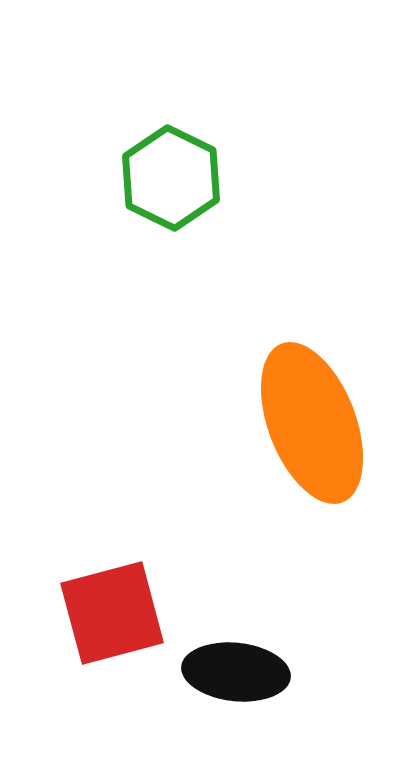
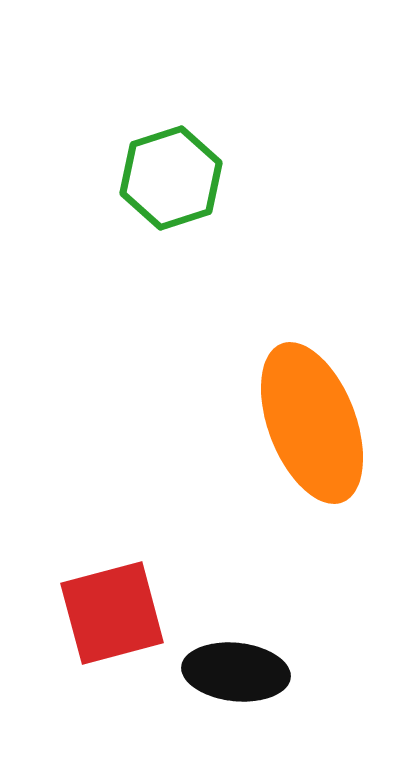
green hexagon: rotated 16 degrees clockwise
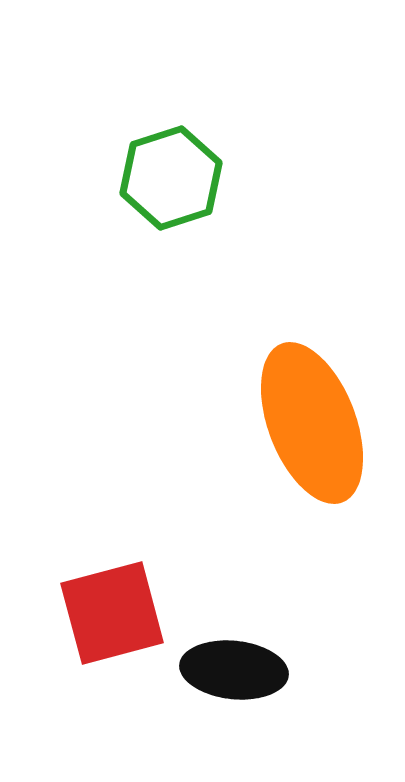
black ellipse: moved 2 px left, 2 px up
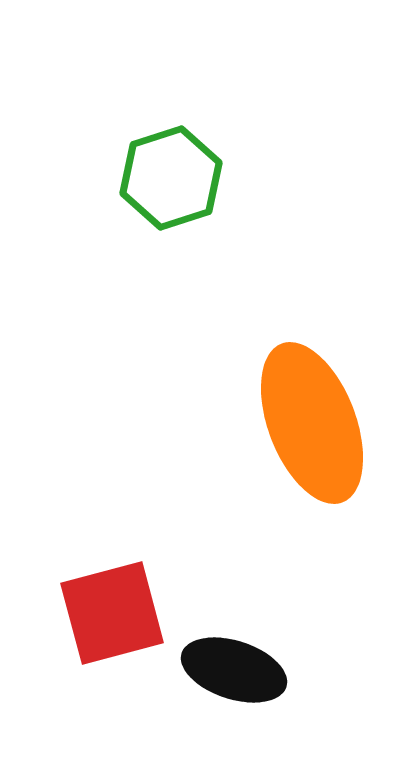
black ellipse: rotated 12 degrees clockwise
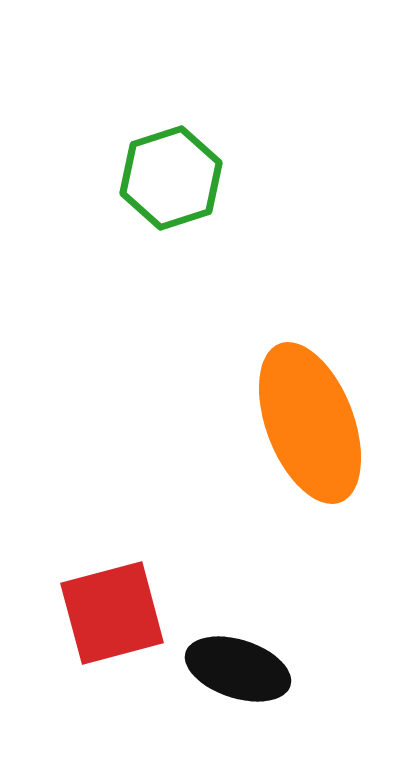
orange ellipse: moved 2 px left
black ellipse: moved 4 px right, 1 px up
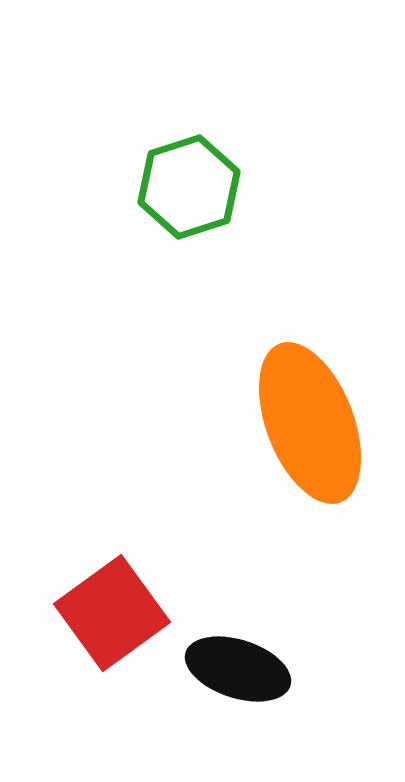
green hexagon: moved 18 px right, 9 px down
red square: rotated 21 degrees counterclockwise
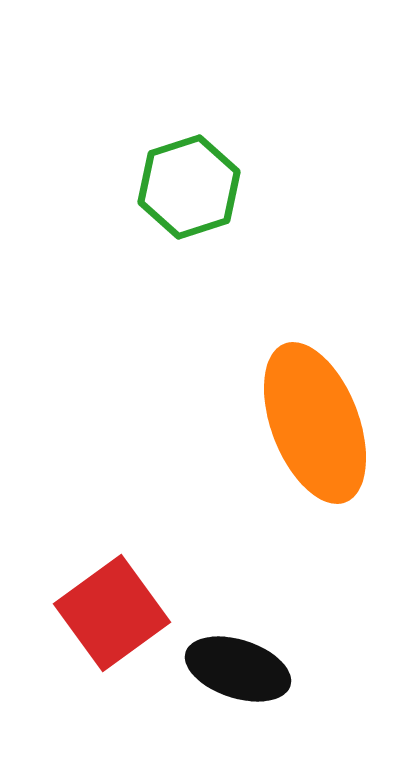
orange ellipse: moved 5 px right
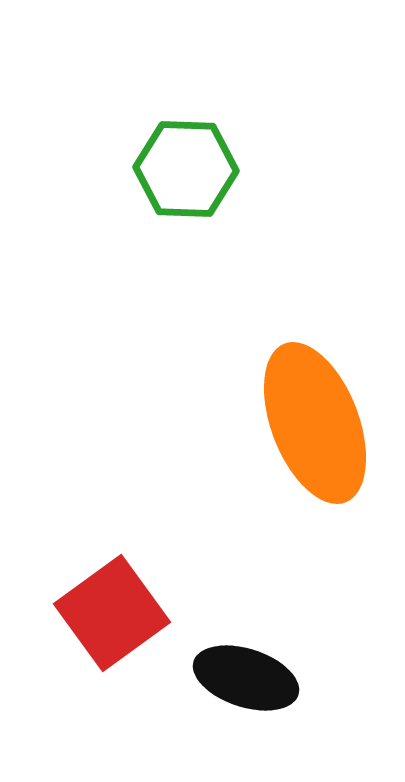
green hexagon: moved 3 px left, 18 px up; rotated 20 degrees clockwise
black ellipse: moved 8 px right, 9 px down
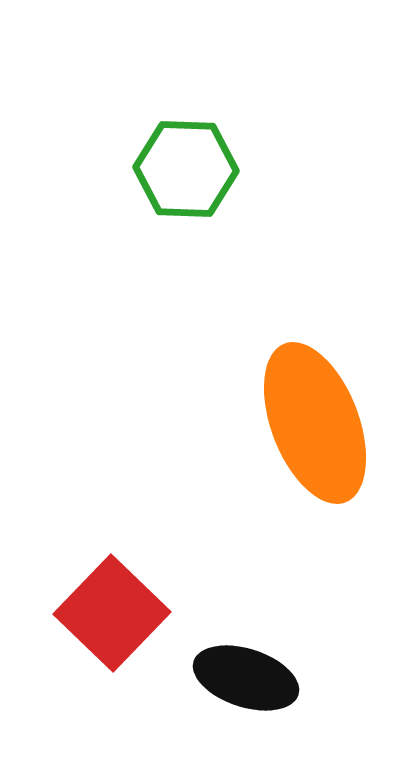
red square: rotated 10 degrees counterclockwise
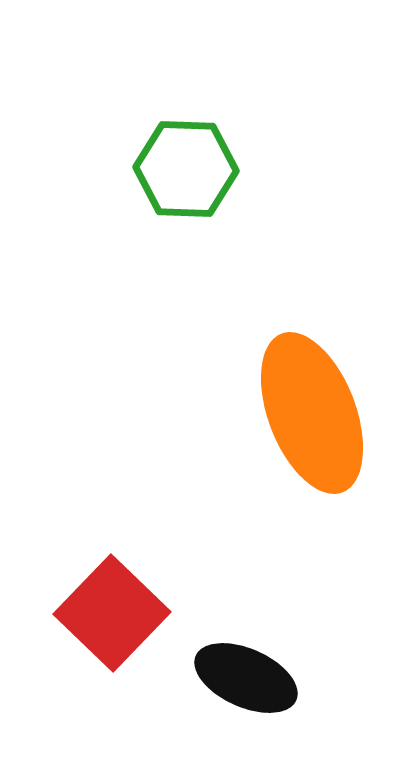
orange ellipse: moved 3 px left, 10 px up
black ellipse: rotated 6 degrees clockwise
